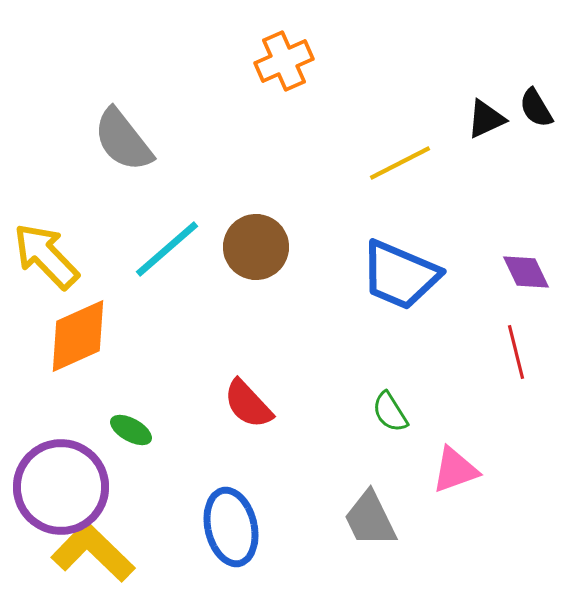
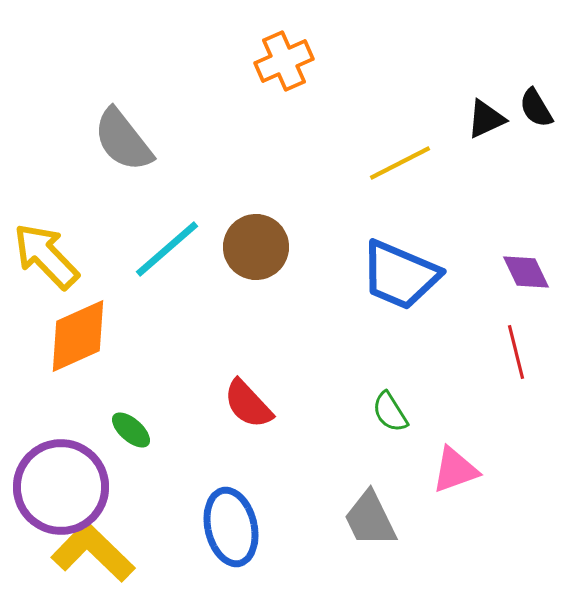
green ellipse: rotated 12 degrees clockwise
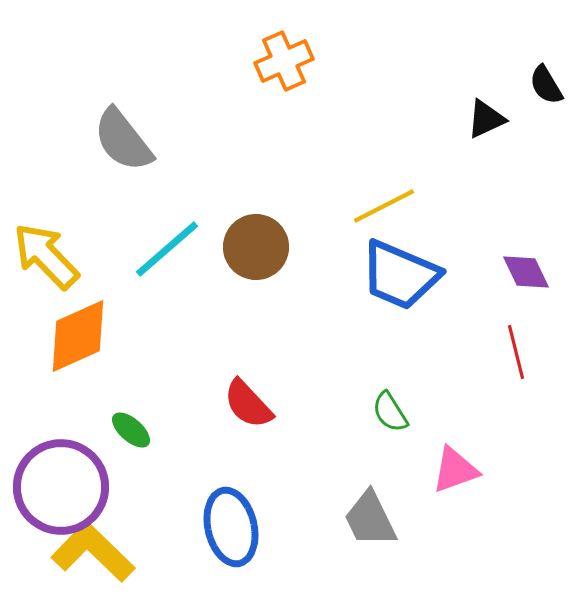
black semicircle: moved 10 px right, 23 px up
yellow line: moved 16 px left, 43 px down
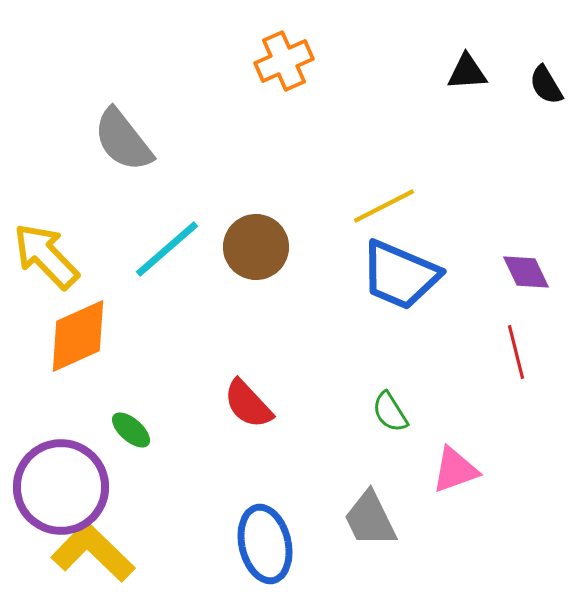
black triangle: moved 19 px left, 47 px up; rotated 21 degrees clockwise
blue ellipse: moved 34 px right, 17 px down
